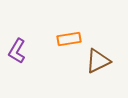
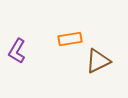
orange rectangle: moved 1 px right
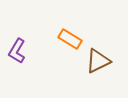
orange rectangle: rotated 40 degrees clockwise
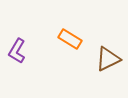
brown triangle: moved 10 px right, 2 px up
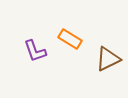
purple L-shape: moved 18 px right; rotated 50 degrees counterclockwise
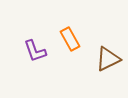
orange rectangle: rotated 30 degrees clockwise
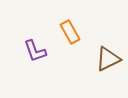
orange rectangle: moved 7 px up
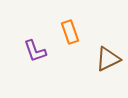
orange rectangle: rotated 10 degrees clockwise
